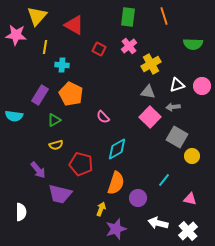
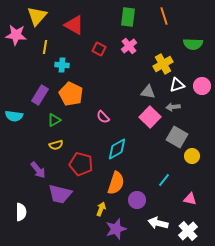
yellow cross: moved 12 px right
purple circle: moved 1 px left, 2 px down
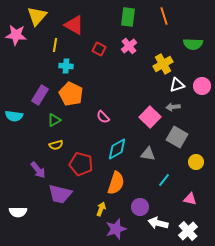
yellow line: moved 10 px right, 2 px up
cyan cross: moved 4 px right, 1 px down
gray triangle: moved 62 px down
yellow circle: moved 4 px right, 6 px down
purple circle: moved 3 px right, 7 px down
white semicircle: moved 3 px left; rotated 90 degrees clockwise
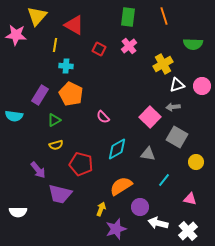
orange semicircle: moved 5 px right, 3 px down; rotated 140 degrees counterclockwise
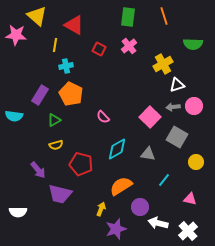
yellow triangle: rotated 30 degrees counterclockwise
cyan cross: rotated 16 degrees counterclockwise
pink circle: moved 8 px left, 20 px down
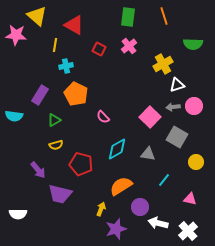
orange pentagon: moved 5 px right
white semicircle: moved 2 px down
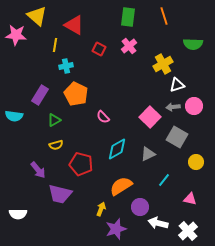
gray triangle: rotated 35 degrees counterclockwise
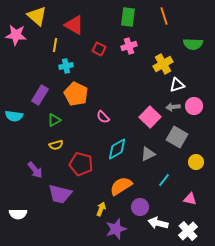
pink cross: rotated 21 degrees clockwise
purple arrow: moved 3 px left
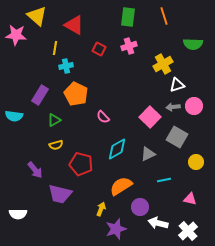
yellow line: moved 3 px down
cyan line: rotated 40 degrees clockwise
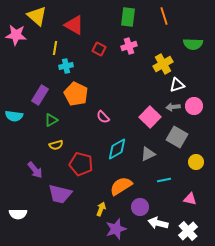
green triangle: moved 3 px left
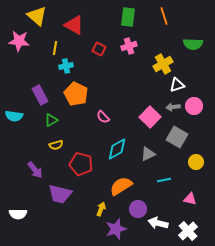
pink star: moved 3 px right, 6 px down
purple rectangle: rotated 60 degrees counterclockwise
purple circle: moved 2 px left, 2 px down
